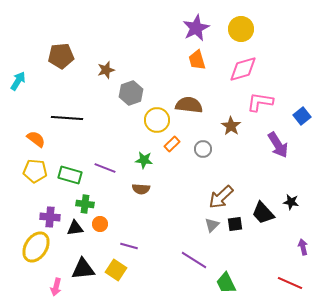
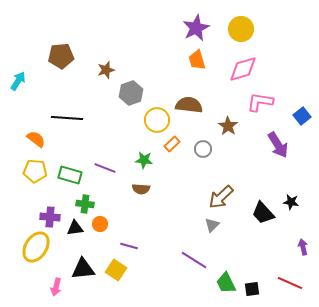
brown star at (231, 126): moved 3 px left
black square at (235, 224): moved 17 px right, 65 px down
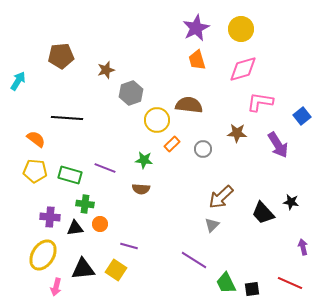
brown star at (228, 126): moved 9 px right, 7 px down; rotated 30 degrees counterclockwise
yellow ellipse at (36, 247): moved 7 px right, 8 px down
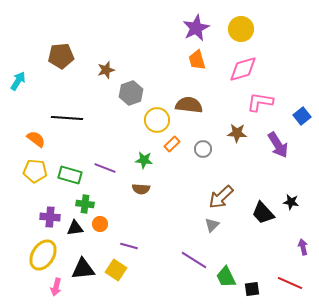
green trapezoid at (226, 283): moved 6 px up
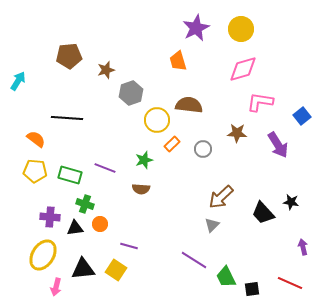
brown pentagon at (61, 56): moved 8 px right
orange trapezoid at (197, 60): moved 19 px left, 1 px down
green star at (144, 160): rotated 24 degrees counterclockwise
green cross at (85, 204): rotated 12 degrees clockwise
